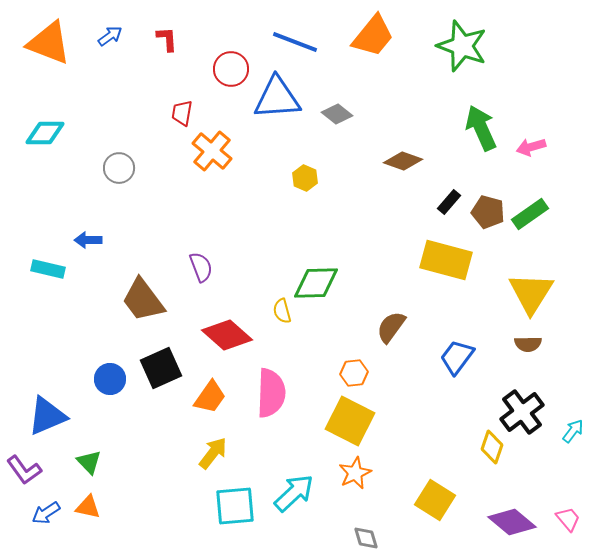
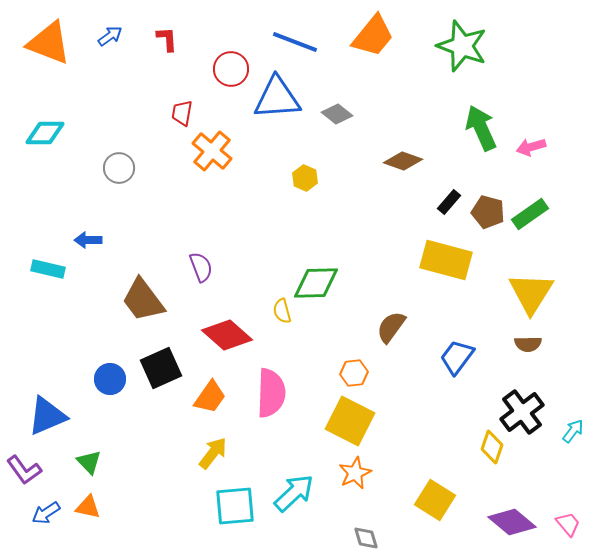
pink trapezoid at (568, 519): moved 5 px down
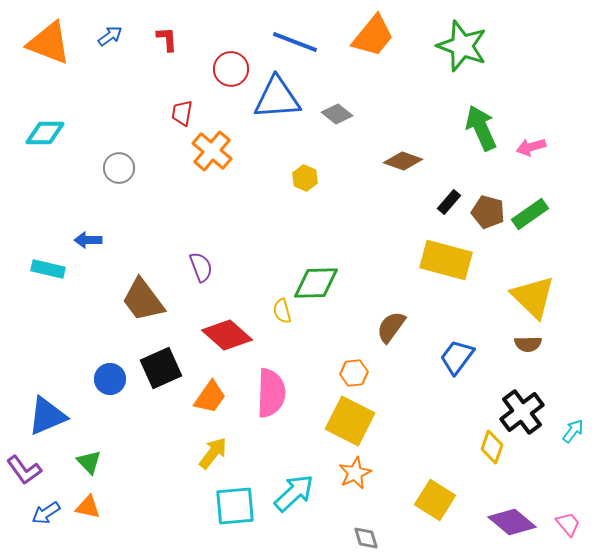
yellow triangle at (531, 293): moved 2 px right, 4 px down; rotated 18 degrees counterclockwise
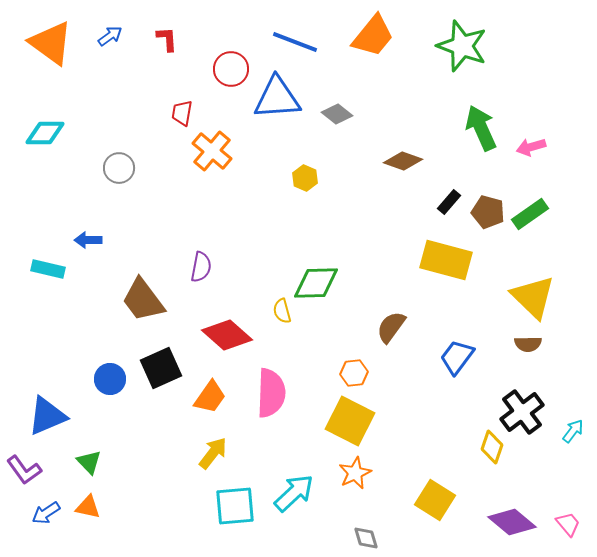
orange triangle at (49, 43): moved 2 px right; rotated 15 degrees clockwise
purple semicircle at (201, 267): rotated 32 degrees clockwise
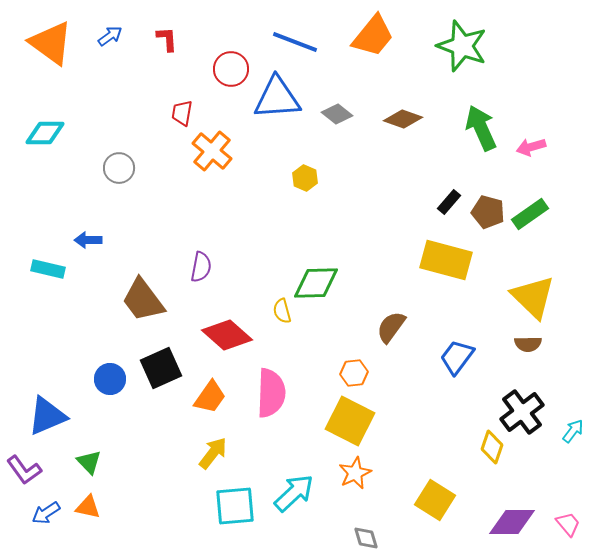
brown diamond at (403, 161): moved 42 px up
purple diamond at (512, 522): rotated 39 degrees counterclockwise
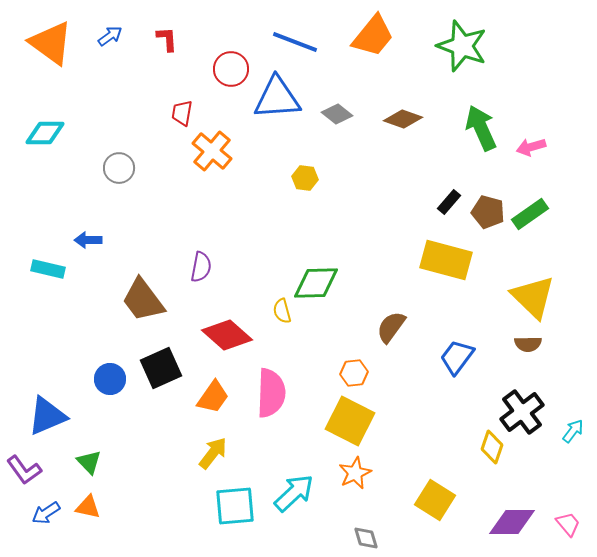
yellow hexagon at (305, 178): rotated 15 degrees counterclockwise
orange trapezoid at (210, 397): moved 3 px right
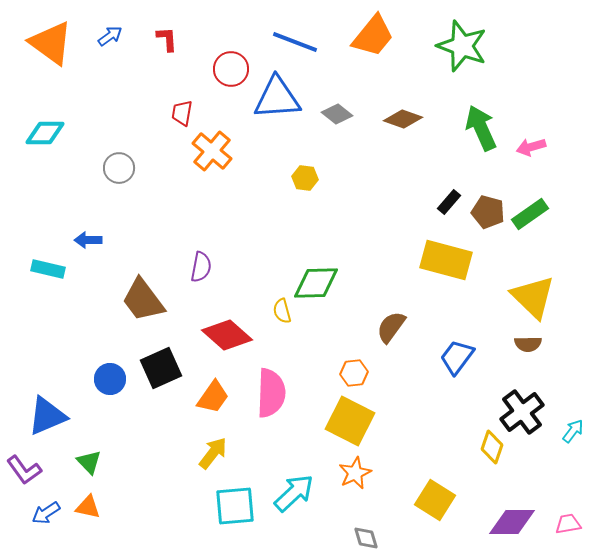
pink trapezoid at (568, 524): rotated 60 degrees counterclockwise
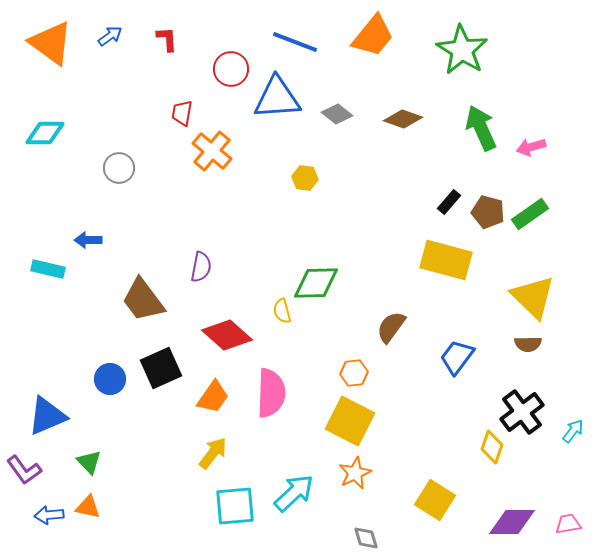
green star at (462, 46): moved 4 px down; rotated 12 degrees clockwise
blue arrow at (46, 513): moved 3 px right, 2 px down; rotated 28 degrees clockwise
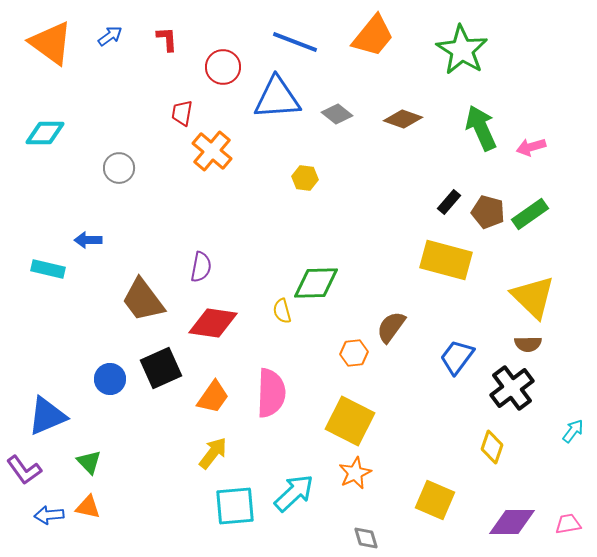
red circle at (231, 69): moved 8 px left, 2 px up
red diamond at (227, 335): moved 14 px left, 12 px up; rotated 33 degrees counterclockwise
orange hexagon at (354, 373): moved 20 px up
black cross at (522, 412): moved 10 px left, 24 px up
yellow square at (435, 500): rotated 9 degrees counterclockwise
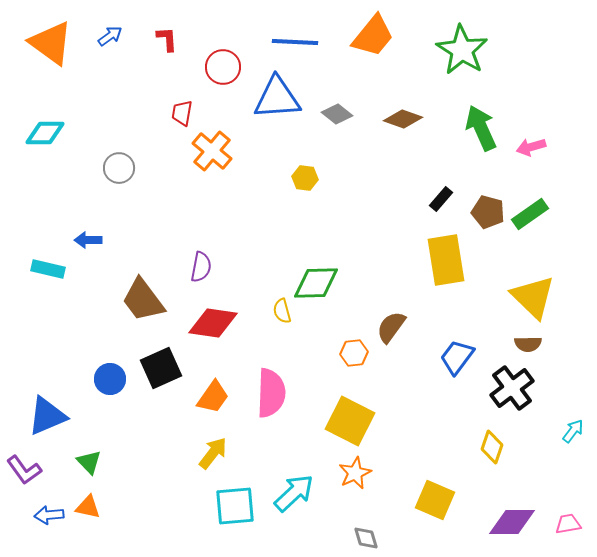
blue line at (295, 42): rotated 18 degrees counterclockwise
black rectangle at (449, 202): moved 8 px left, 3 px up
yellow rectangle at (446, 260): rotated 66 degrees clockwise
